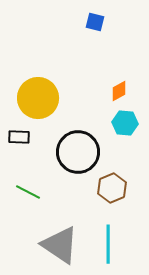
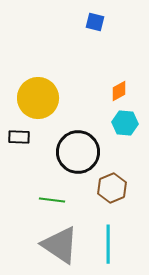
green line: moved 24 px right, 8 px down; rotated 20 degrees counterclockwise
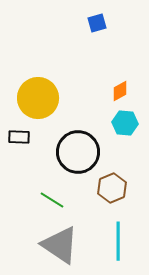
blue square: moved 2 px right, 1 px down; rotated 30 degrees counterclockwise
orange diamond: moved 1 px right
green line: rotated 25 degrees clockwise
cyan line: moved 10 px right, 3 px up
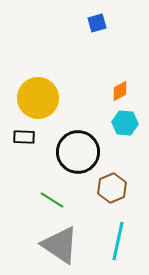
black rectangle: moved 5 px right
cyan line: rotated 12 degrees clockwise
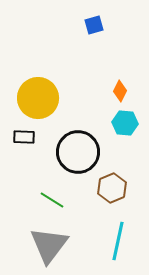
blue square: moved 3 px left, 2 px down
orange diamond: rotated 35 degrees counterclockwise
gray triangle: moved 11 px left; rotated 33 degrees clockwise
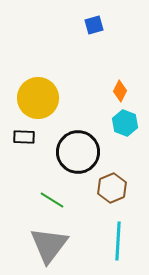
cyan hexagon: rotated 15 degrees clockwise
cyan line: rotated 9 degrees counterclockwise
